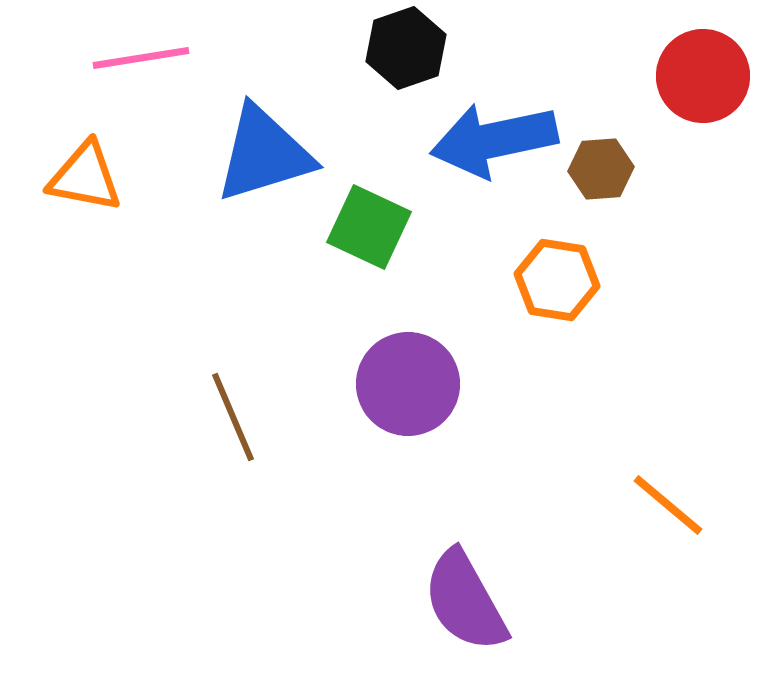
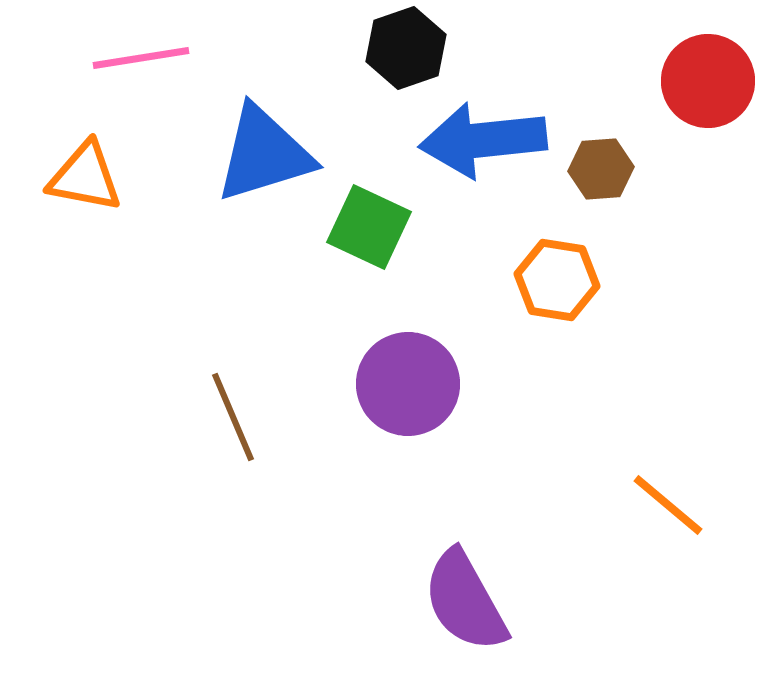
red circle: moved 5 px right, 5 px down
blue arrow: moved 11 px left; rotated 6 degrees clockwise
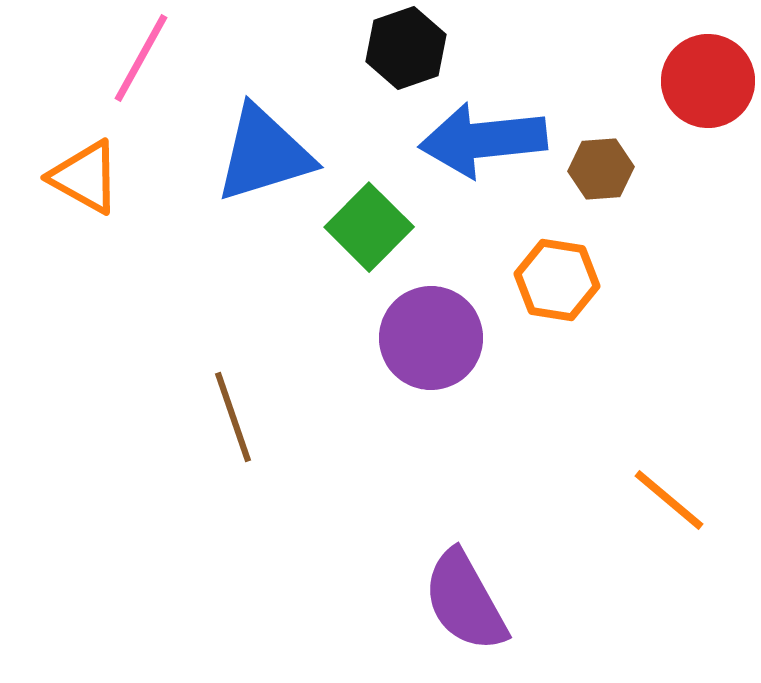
pink line: rotated 52 degrees counterclockwise
orange triangle: rotated 18 degrees clockwise
green square: rotated 20 degrees clockwise
purple circle: moved 23 px right, 46 px up
brown line: rotated 4 degrees clockwise
orange line: moved 1 px right, 5 px up
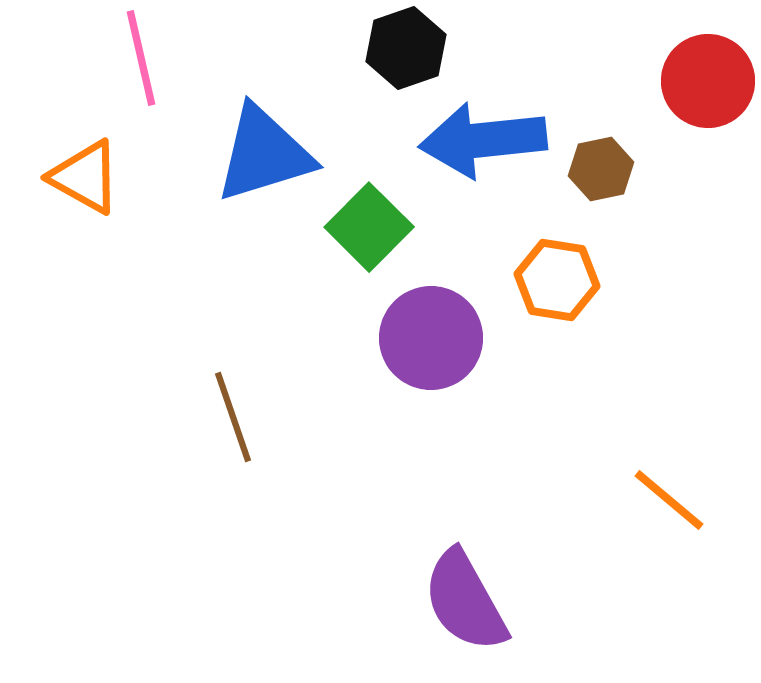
pink line: rotated 42 degrees counterclockwise
brown hexagon: rotated 8 degrees counterclockwise
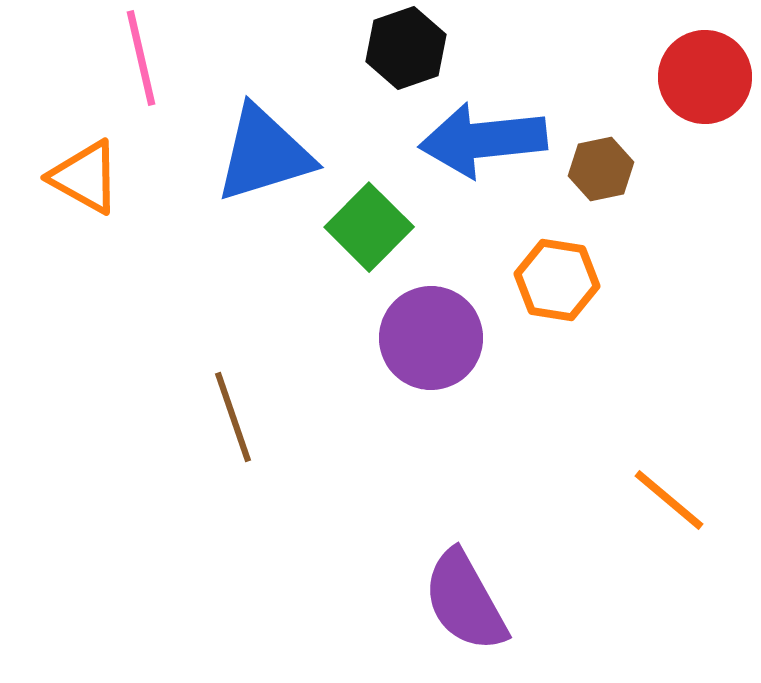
red circle: moved 3 px left, 4 px up
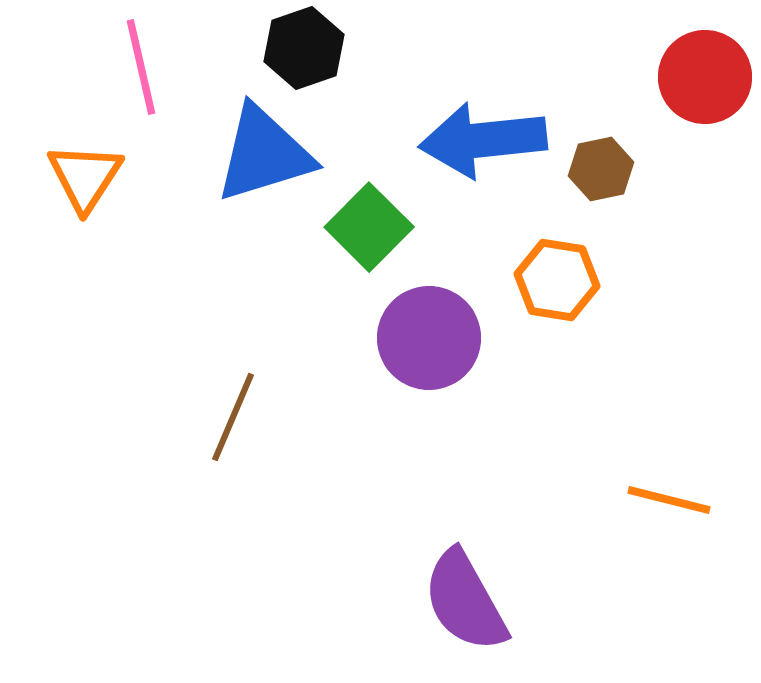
black hexagon: moved 102 px left
pink line: moved 9 px down
orange triangle: rotated 34 degrees clockwise
purple circle: moved 2 px left
brown line: rotated 42 degrees clockwise
orange line: rotated 26 degrees counterclockwise
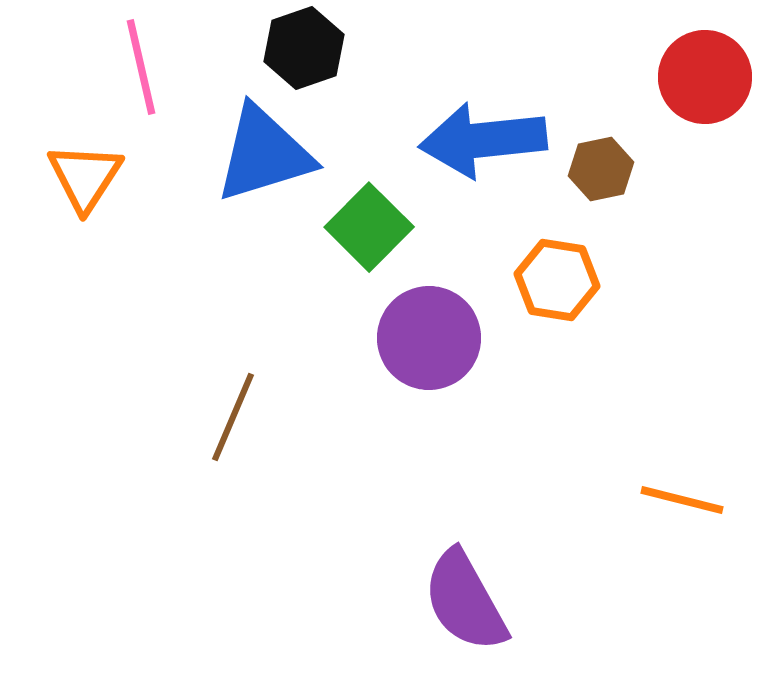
orange line: moved 13 px right
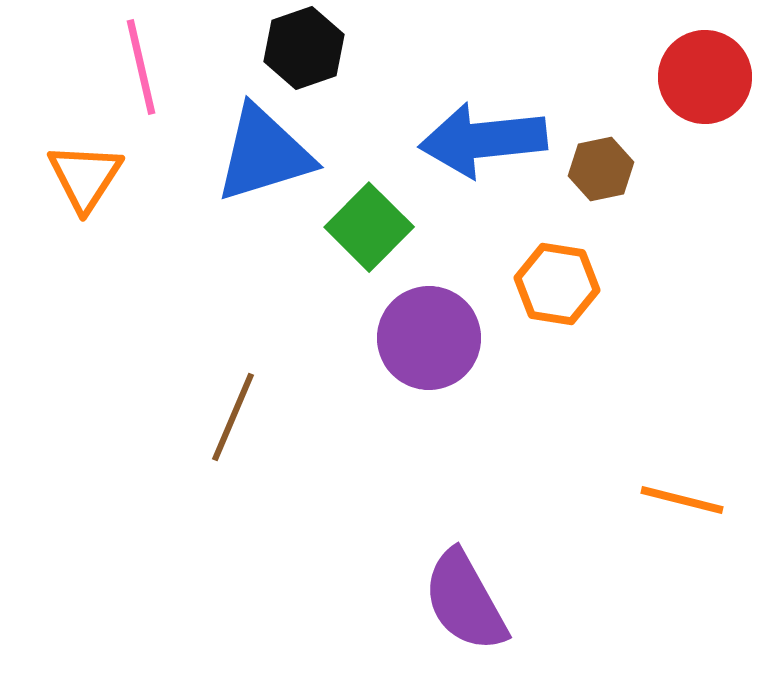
orange hexagon: moved 4 px down
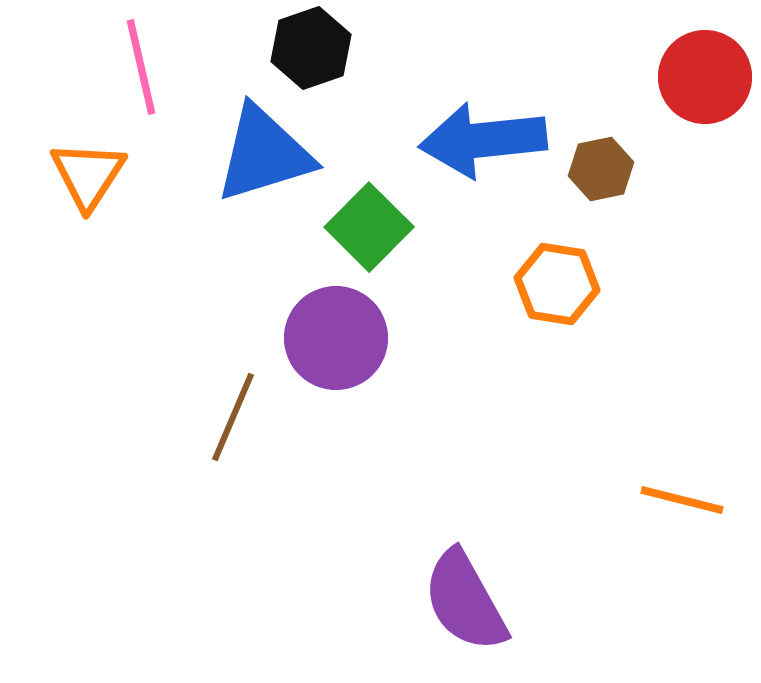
black hexagon: moved 7 px right
orange triangle: moved 3 px right, 2 px up
purple circle: moved 93 px left
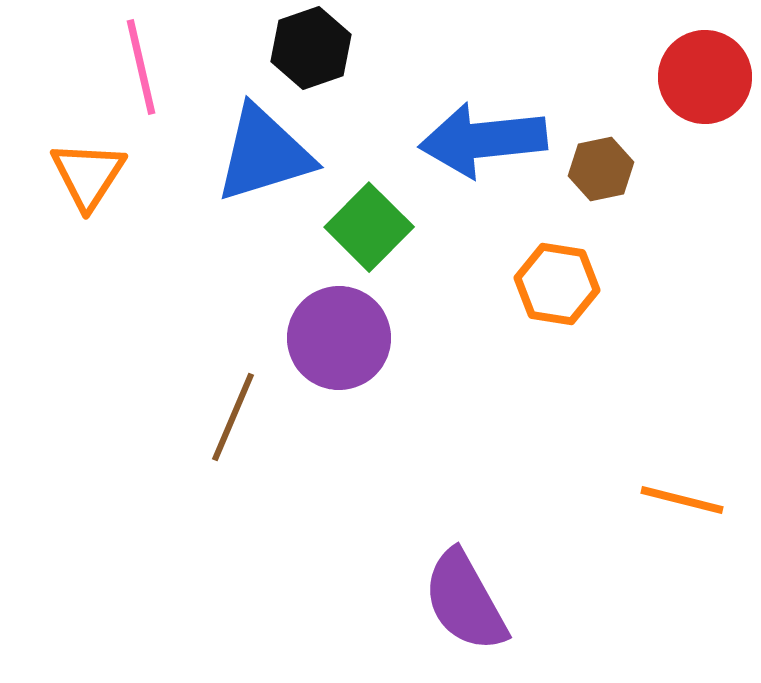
purple circle: moved 3 px right
